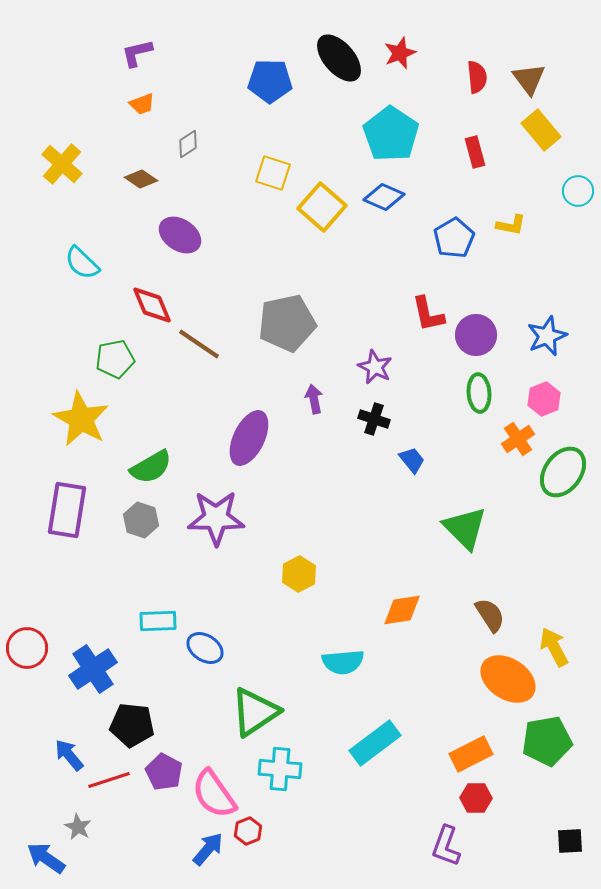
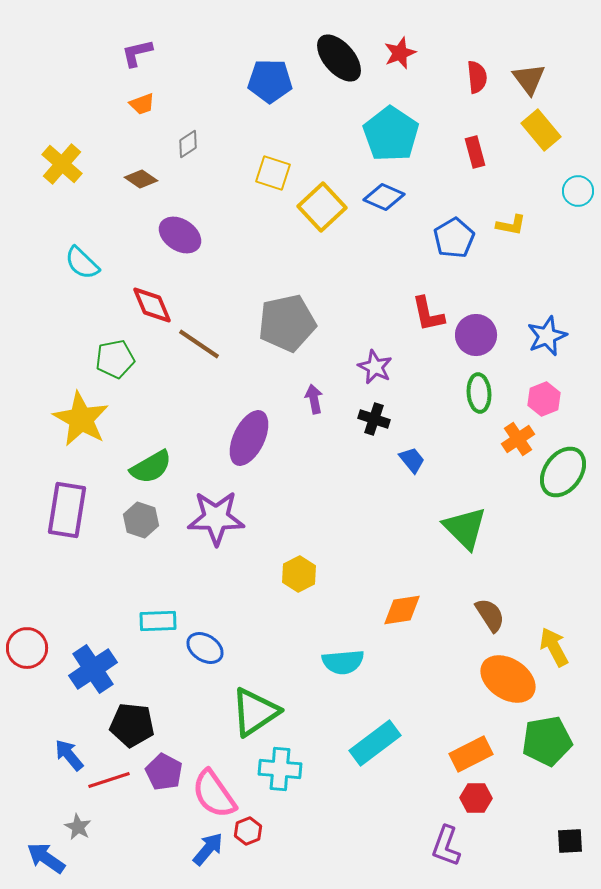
yellow square at (322, 207): rotated 6 degrees clockwise
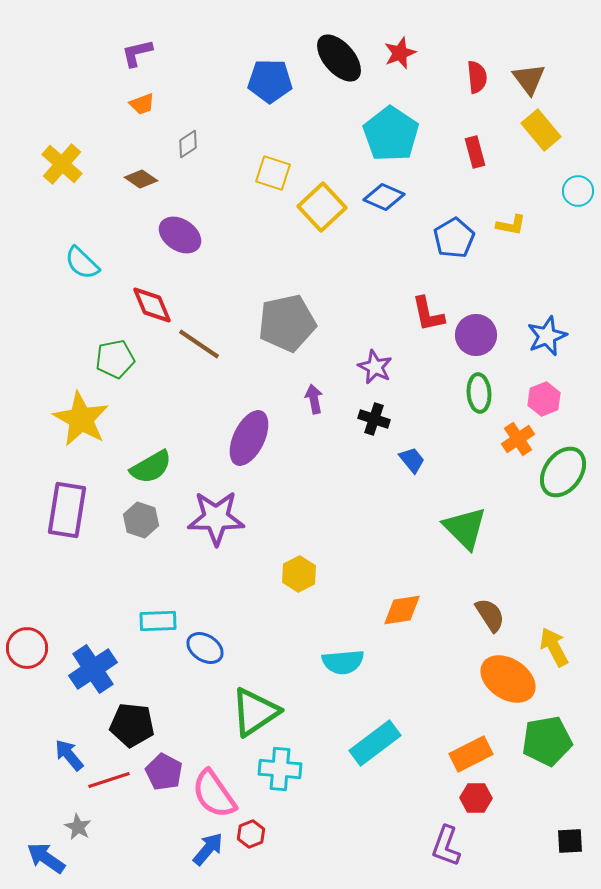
red hexagon at (248, 831): moved 3 px right, 3 px down
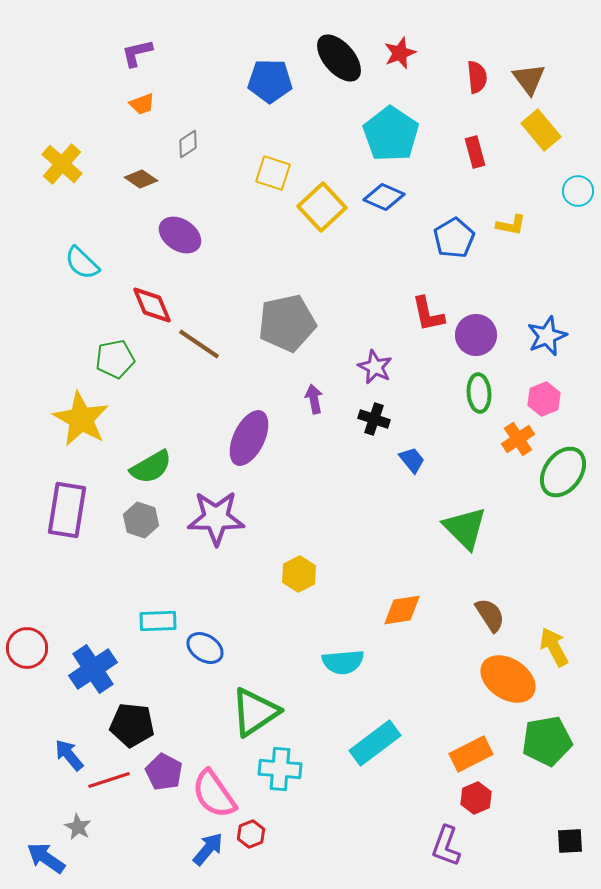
red hexagon at (476, 798): rotated 24 degrees counterclockwise
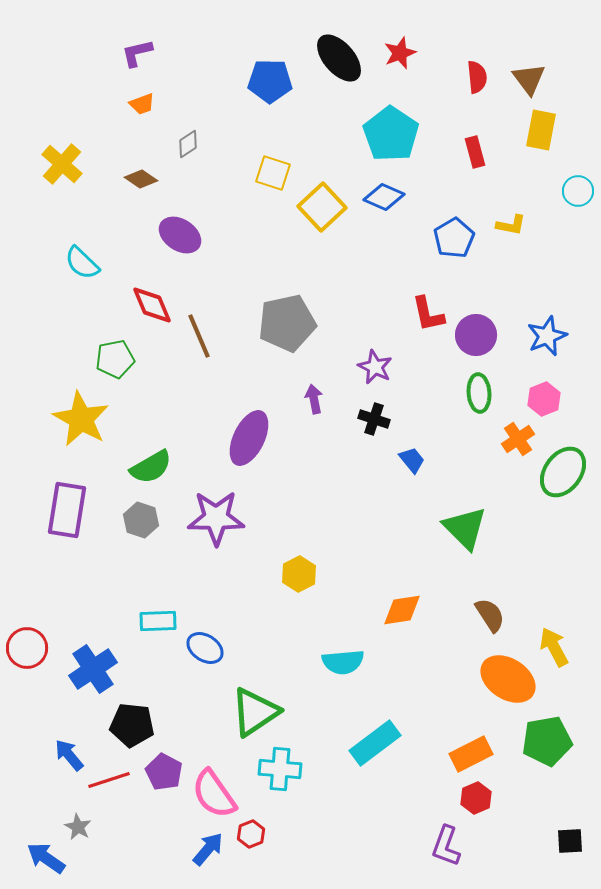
yellow rectangle at (541, 130): rotated 51 degrees clockwise
brown line at (199, 344): moved 8 px up; rotated 33 degrees clockwise
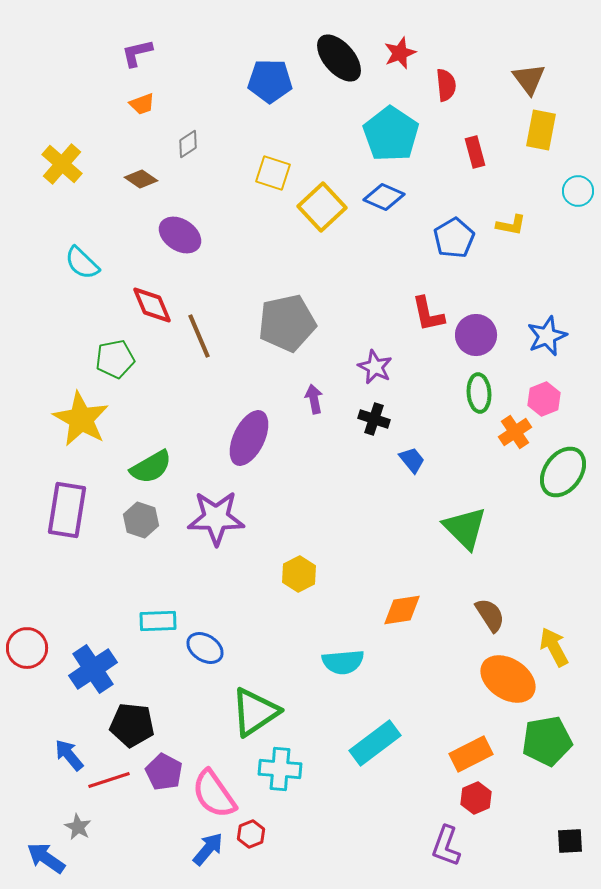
red semicircle at (477, 77): moved 31 px left, 8 px down
orange cross at (518, 439): moved 3 px left, 7 px up
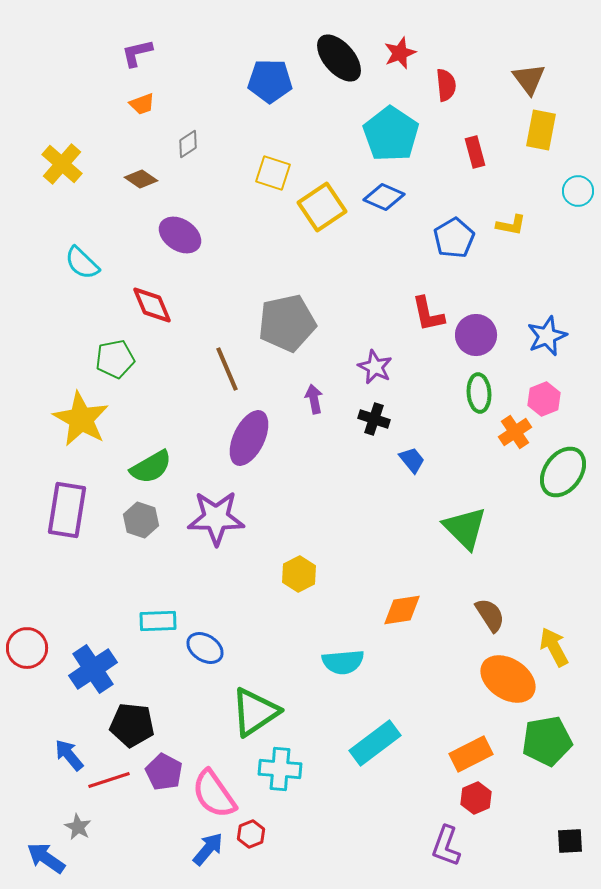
yellow square at (322, 207): rotated 9 degrees clockwise
brown line at (199, 336): moved 28 px right, 33 px down
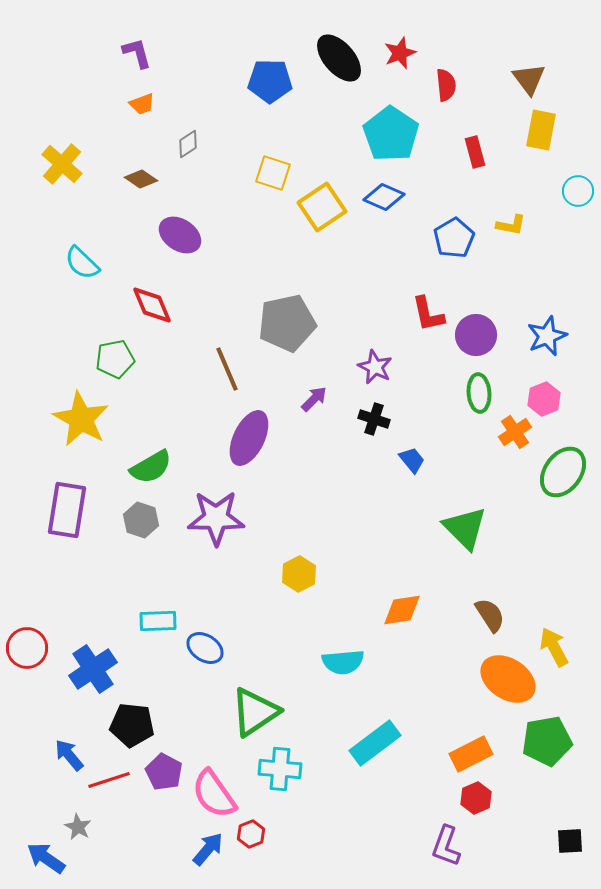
purple L-shape at (137, 53): rotated 88 degrees clockwise
purple arrow at (314, 399): rotated 56 degrees clockwise
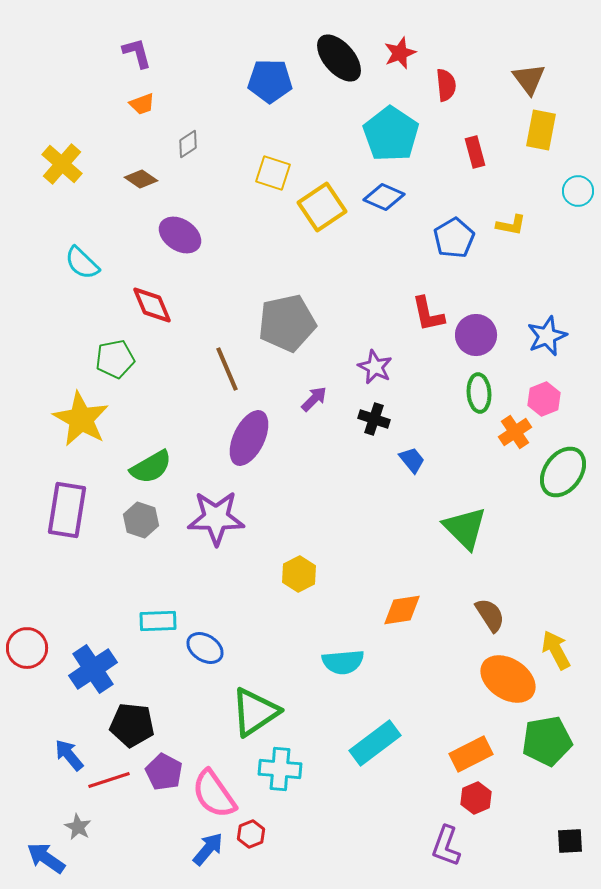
yellow arrow at (554, 647): moved 2 px right, 3 px down
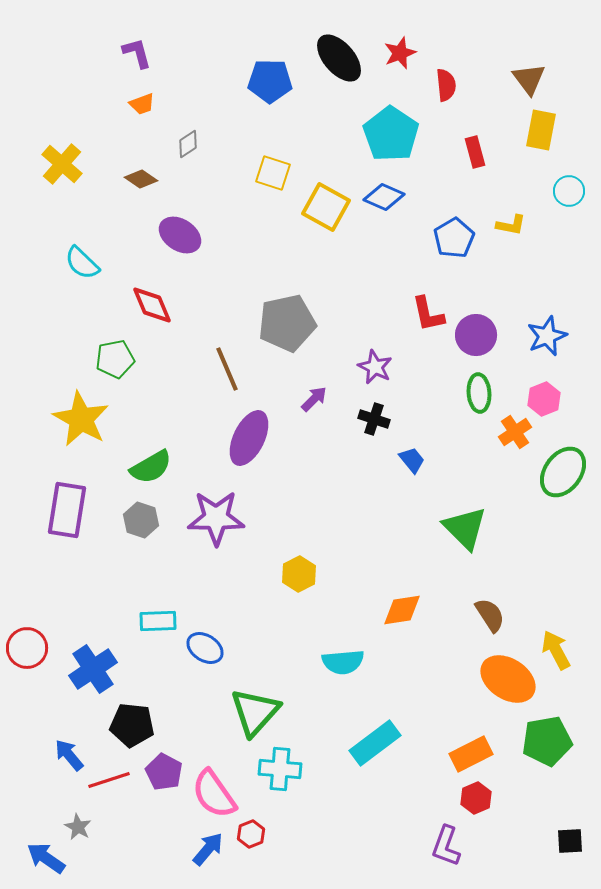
cyan circle at (578, 191): moved 9 px left
yellow square at (322, 207): moved 4 px right; rotated 27 degrees counterclockwise
green triangle at (255, 712): rotated 14 degrees counterclockwise
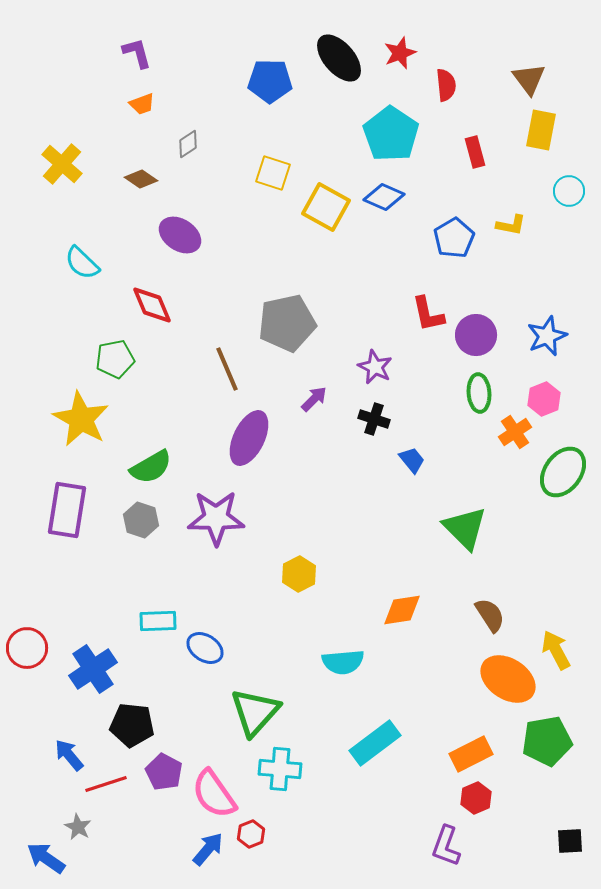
red line at (109, 780): moved 3 px left, 4 px down
